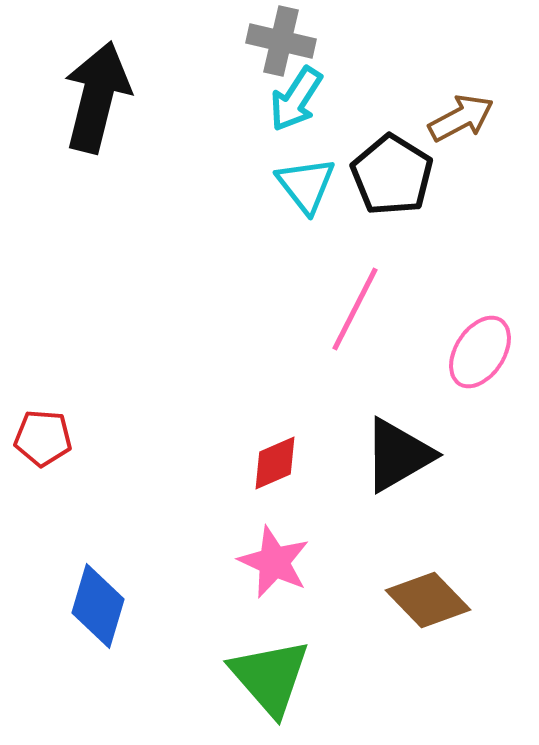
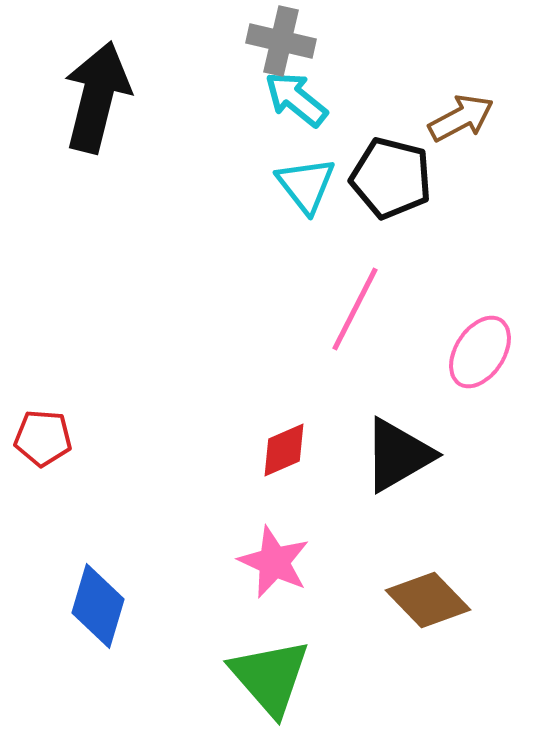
cyan arrow: rotated 96 degrees clockwise
black pentagon: moved 1 px left, 3 px down; rotated 18 degrees counterclockwise
red diamond: moved 9 px right, 13 px up
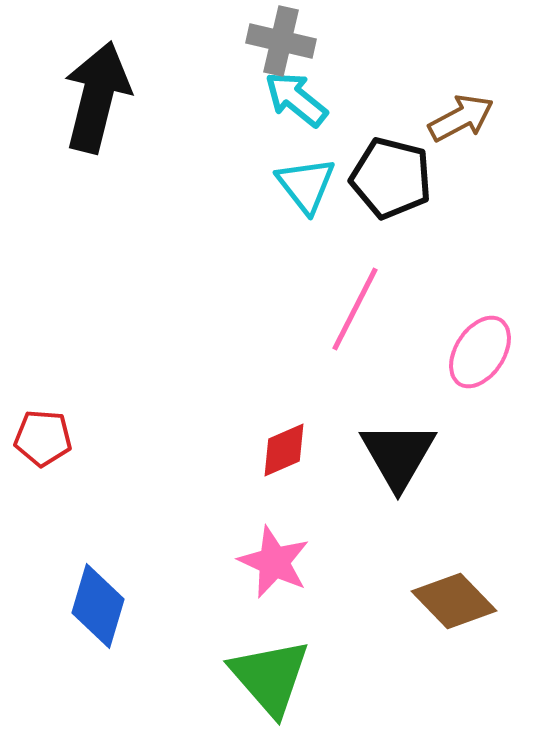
black triangle: rotated 30 degrees counterclockwise
brown diamond: moved 26 px right, 1 px down
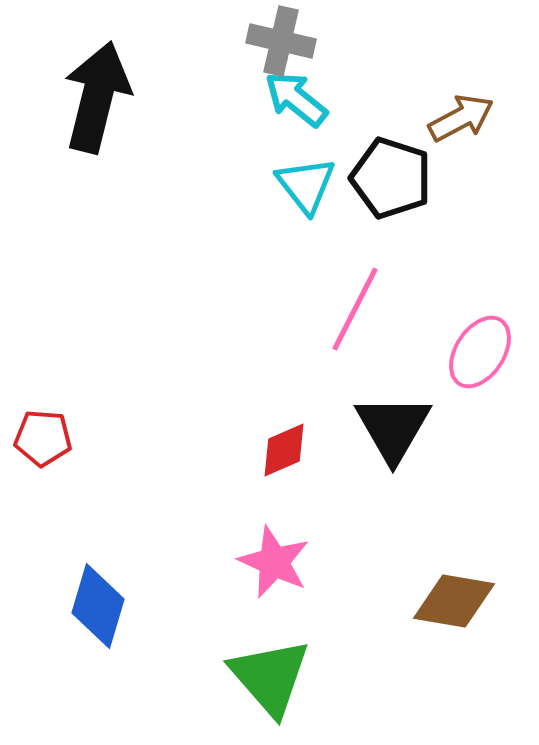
black pentagon: rotated 4 degrees clockwise
black triangle: moved 5 px left, 27 px up
brown diamond: rotated 36 degrees counterclockwise
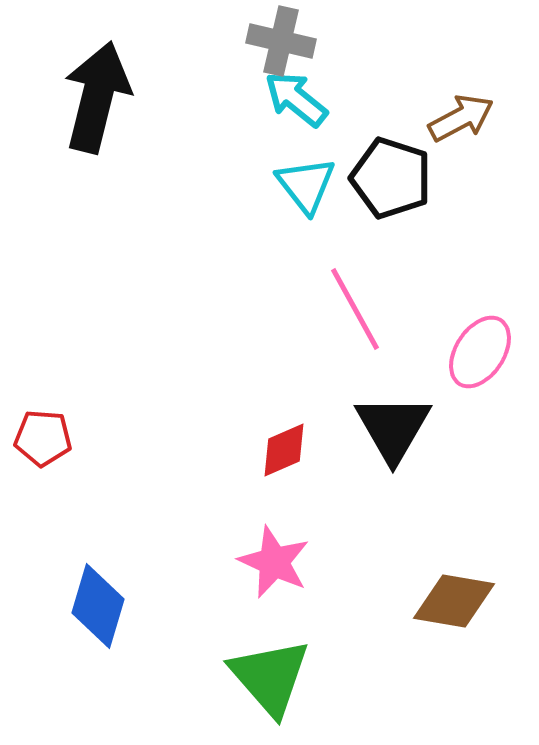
pink line: rotated 56 degrees counterclockwise
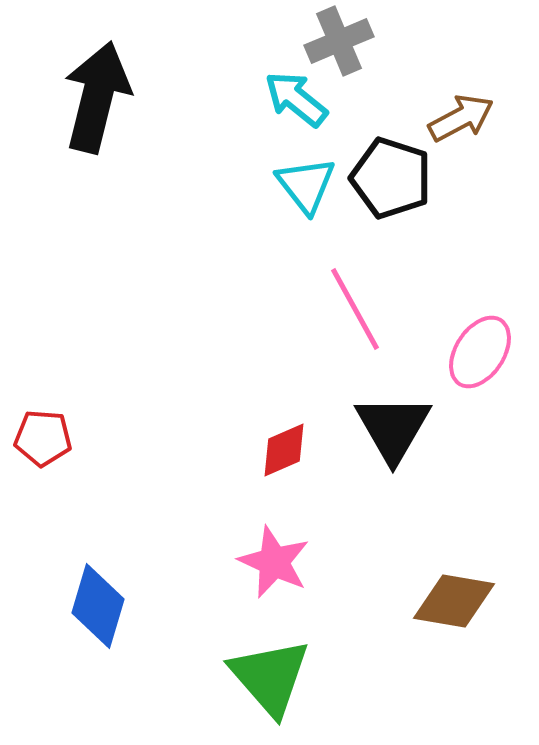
gray cross: moved 58 px right; rotated 36 degrees counterclockwise
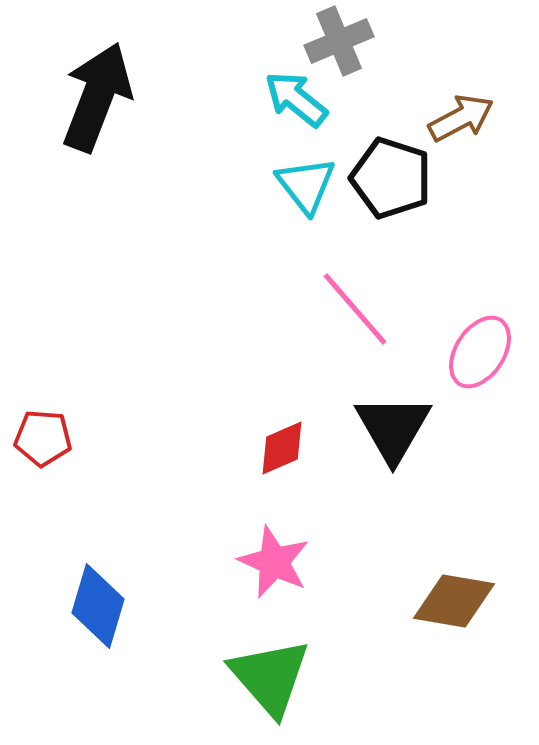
black arrow: rotated 7 degrees clockwise
pink line: rotated 12 degrees counterclockwise
red diamond: moved 2 px left, 2 px up
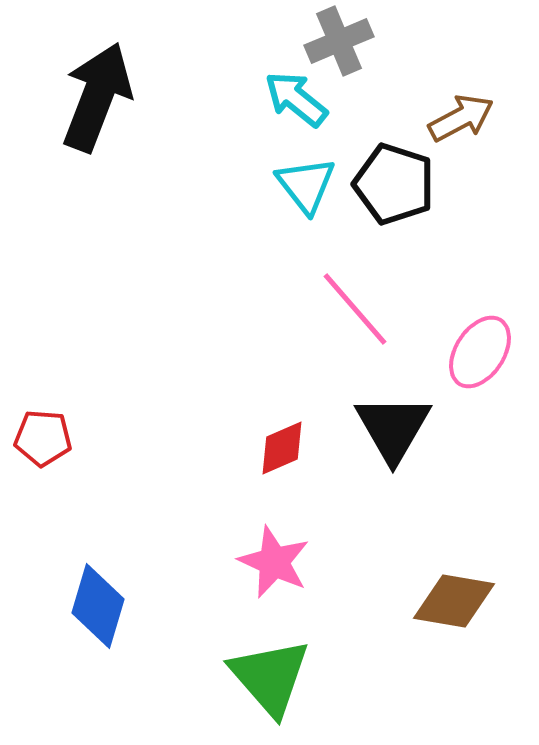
black pentagon: moved 3 px right, 6 px down
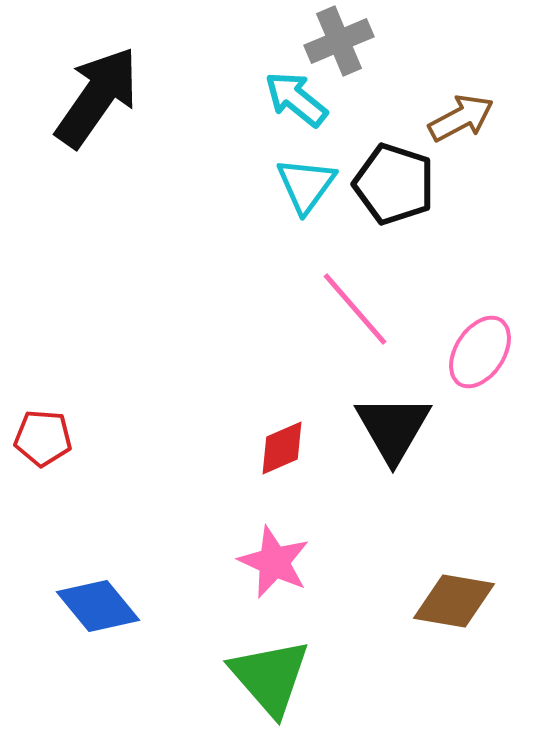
black arrow: rotated 14 degrees clockwise
cyan triangle: rotated 14 degrees clockwise
blue diamond: rotated 56 degrees counterclockwise
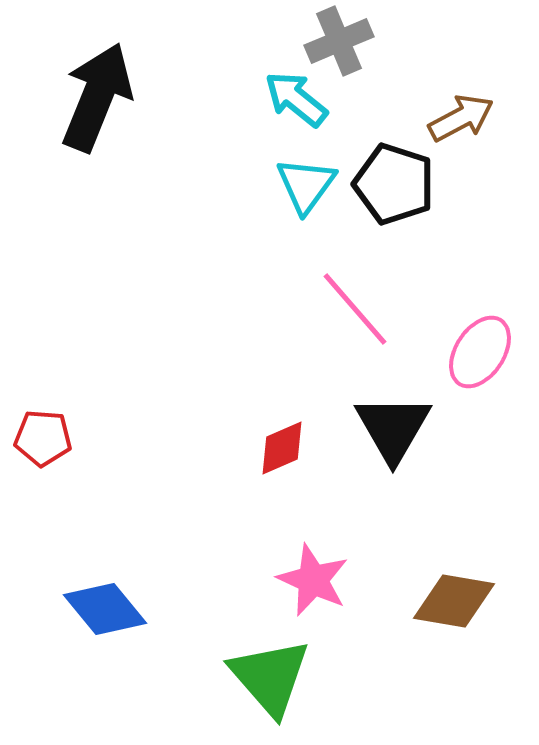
black arrow: rotated 13 degrees counterclockwise
pink star: moved 39 px right, 18 px down
blue diamond: moved 7 px right, 3 px down
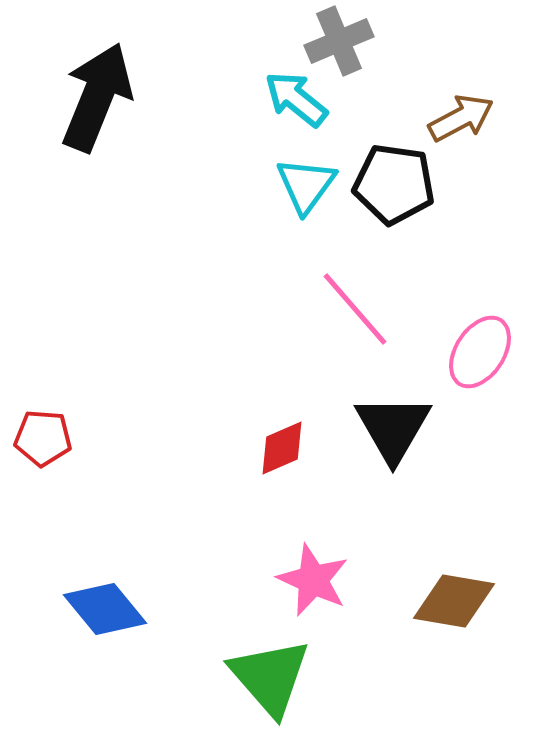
black pentagon: rotated 10 degrees counterclockwise
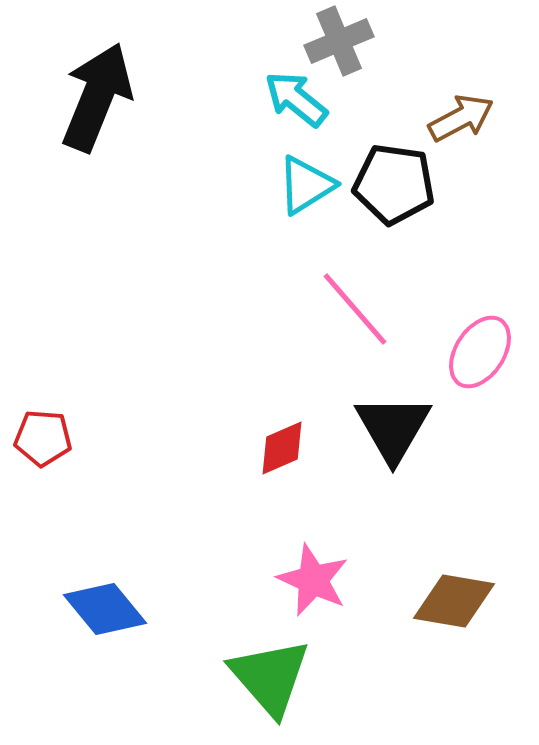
cyan triangle: rotated 22 degrees clockwise
